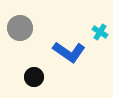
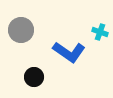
gray circle: moved 1 px right, 2 px down
cyan cross: rotated 14 degrees counterclockwise
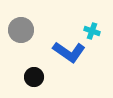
cyan cross: moved 8 px left, 1 px up
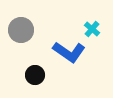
cyan cross: moved 2 px up; rotated 21 degrees clockwise
black circle: moved 1 px right, 2 px up
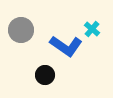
blue L-shape: moved 3 px left, 6 px up
black circle: moved 10 px right
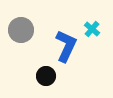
blue L-shape: rotated 100 degrees counterclockwise
black circle: moved 1 px right, 1 px down
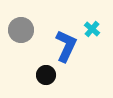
black circle: moved 1 px up
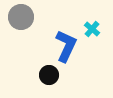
gray circle: moved 13 px up
black circle: moved 3 px right
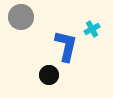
cyan cross: rotated 21 degrees clockwise
blue L-shape: rotated 12 degrees counterclockwise
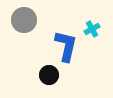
gray circle: moved 3 px right, 3 px down
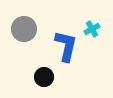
gray circle: moved 9 px down
black circle: moved 5 px left, 2 px down
